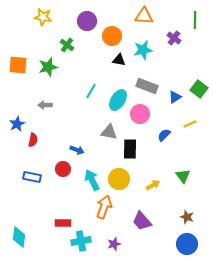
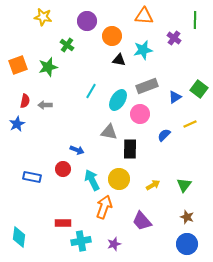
orange square: rotated 24 degrees counterclockwise
gray rectangle: rotated 40 degrees counterclockwise
red semicircle: moved 8 px left, 39 px up
green triangle: moved 1 px right, 9 px down; rotated 14 degrees clockwise
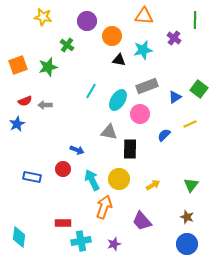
red semicircle: rotated 56 degrees clockwise
green triangle: moved 7 px right
